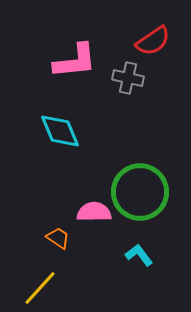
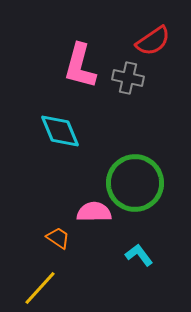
pink L-shape: moved 5 px right, 5 px down; rotated 111 degrees clockwise
green circle: moved 5 px left, 9 px up
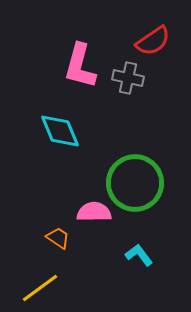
yellow line: rotated 12 degrees clockwise
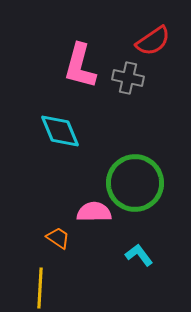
yellow line: rotated 51 degrees counterclockwise
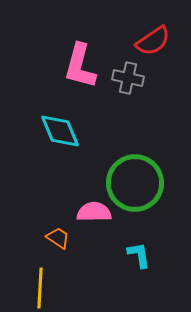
cyan L-shape: rotated 28 degrees clockwise
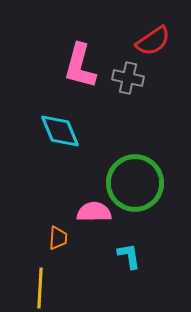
orange trapezoid: rotated 60 degrees clockwise
cyan L-shape: moved 10 px left, 1 px down
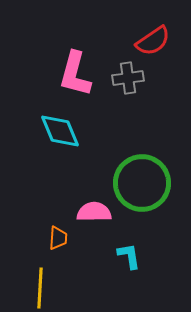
pink L-shape: moved 5 px left, 8 px down
gray cross: rotated 20 degrees counterclockwise
green circle: moved 7 px right
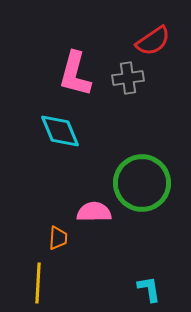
cyan L-shape: moved 20 px right, 33 px down
yellow line: moved 2 px left, 5 px up
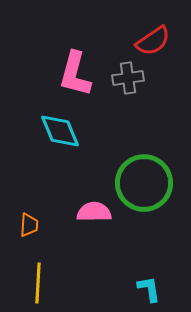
green circle: moved 2 px right
orange trapezoid: moved 29 px left, 13 px up
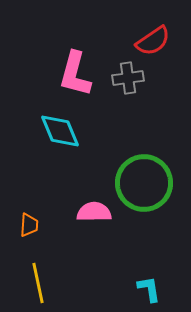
yellow line: rotated 15 degrees counterclockwise
